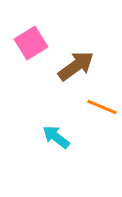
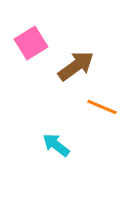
cyan arrow: moved 8 px down
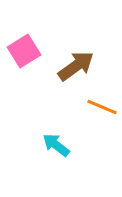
pink square: moved 7 px left, 8 px down
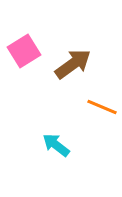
brown arrow: moved 3 px left, 2 px up
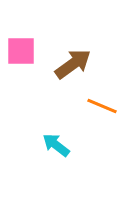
pink square: moved 3 px left; rotated 32 degrees clockwise
orange line: moved 1 px up
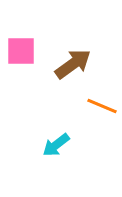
cyan arrow: rotated 76 degrees counterclockwise
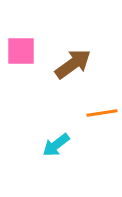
orange line: moved 7 px down; rotated 32 degrees counterclockwise
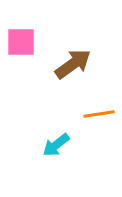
pink square: moved 9 px up
orange line: moved 3 px left, 1 px down
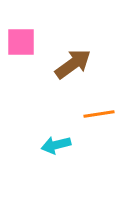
cyan arrow: rotated 24 degrees clockwise
